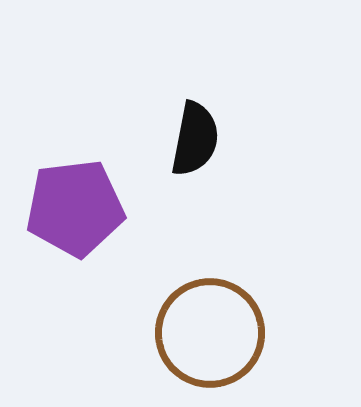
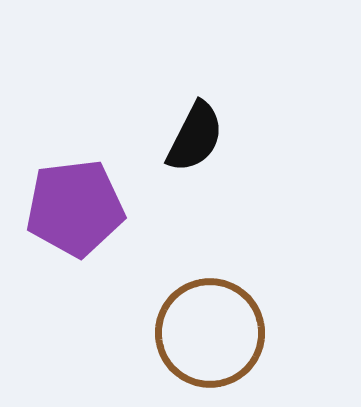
black semicircle: moved 2 px up; rotated 16 degrees clockwise
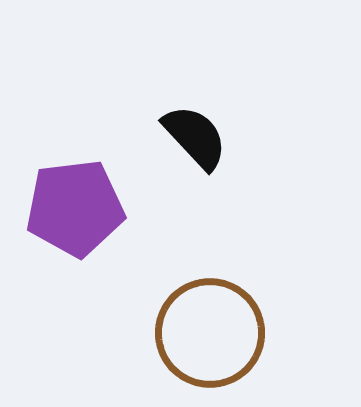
black semicircle: rotated 70 degrees counterclockwise
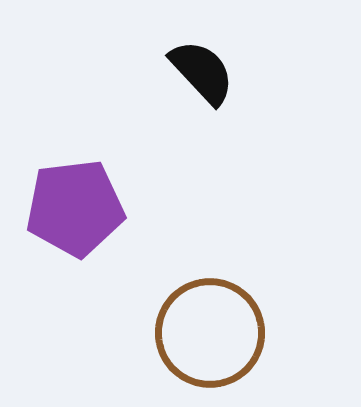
black semicircle: moved 7 px right, 65 px up
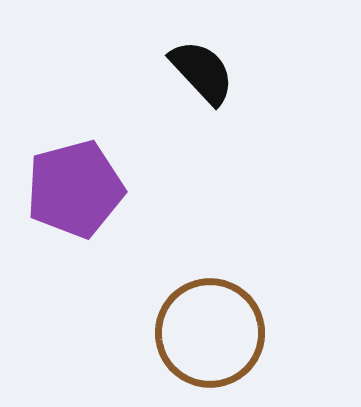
purple pentagon: moved 19 px up; rotated 8 degrees counterclockwise
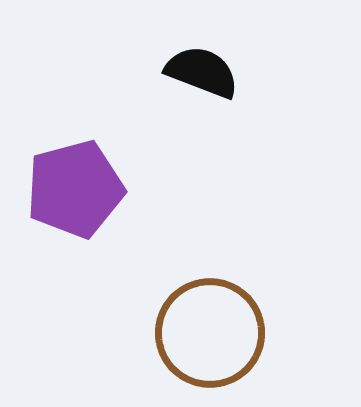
black semicircle: rotated 26 degrees counterclockwise
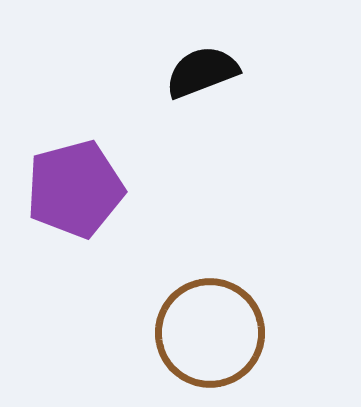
black semicircle: rotated 42 degrees counterclockwise
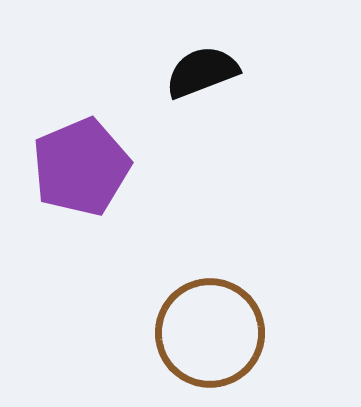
purple pentagon: moved 6 px right, 22 px up; rotated 8 degrees counterclockwise
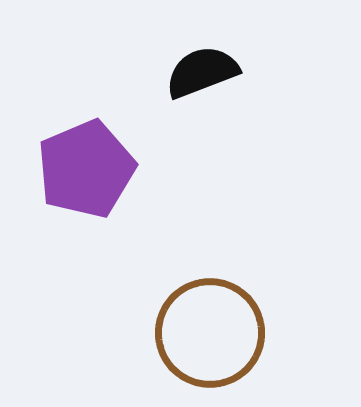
purple pentagon: moved 5 px right, 2 px down
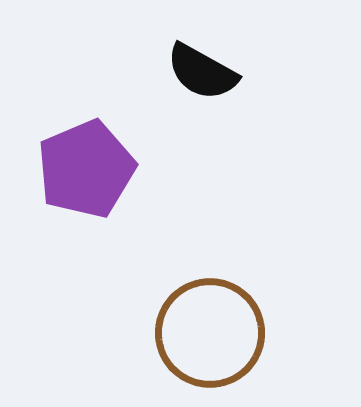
black semicircle: rotated 130 degrees counterclockwise
